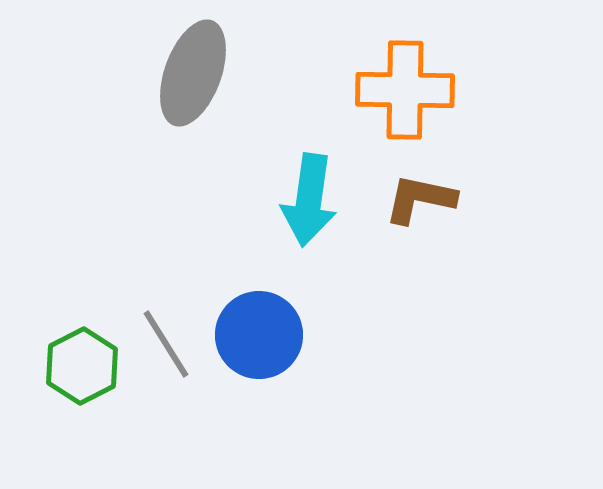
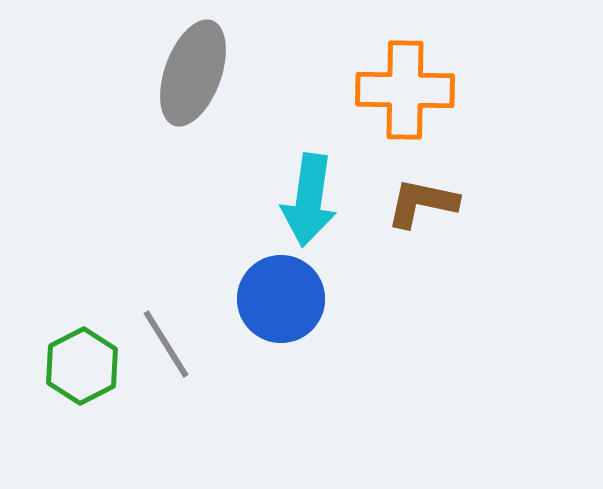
brown L-shape: moved 2 px right, 4 px down
blue circle: moved 22 px right, 36 px up
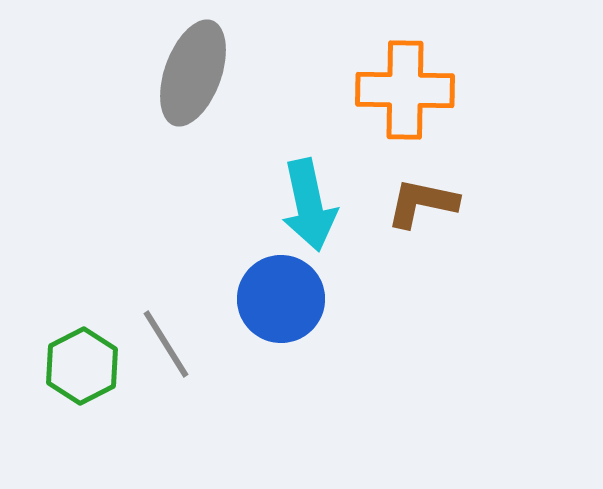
cyan arrow: moved 5 px down; rotated 20 degrees counterclockwise
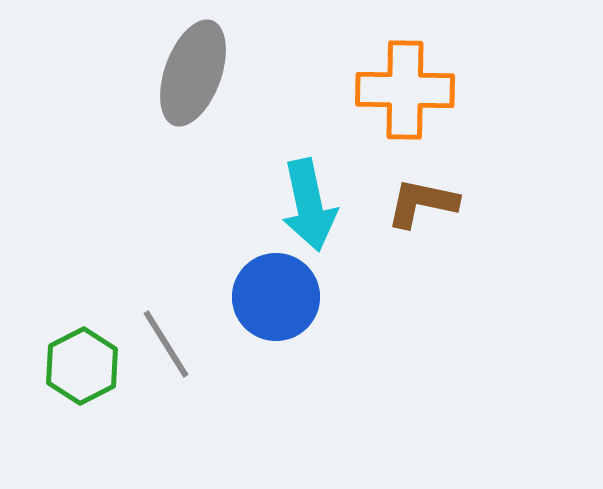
blue circle: moved 5 px left, 2 px up
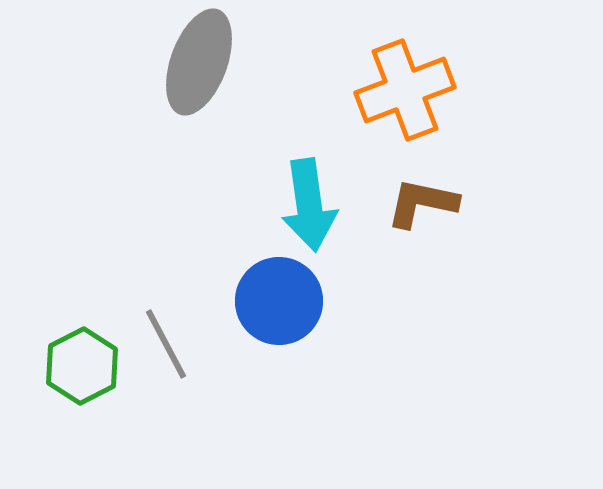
gray ellipse: moved 6 px right, 11 px up
orange cross: rotated 22 degrees counterclockwise
cyan arrow: rotated 4 degrees clockwise
blue circle: moved 3 px right, 4 px down
gray line: rotated 4 degrees clockwise
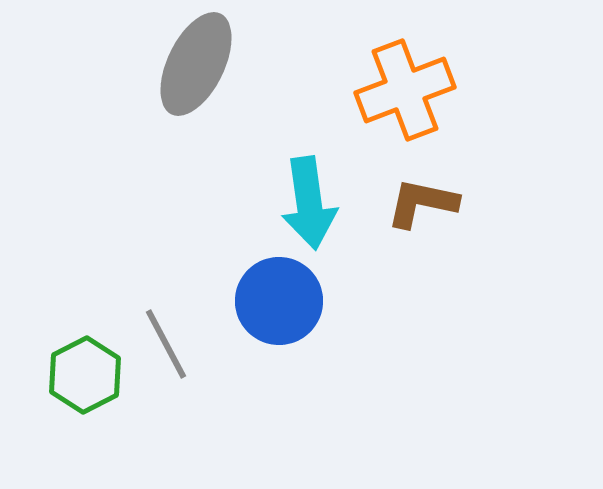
gray ellipse: moved 3 px left, 2 px down; rotated 6 degrees clockwise
cyan arrow: moved 2 px up
green hexagon: moved 3 px right, 9 px down
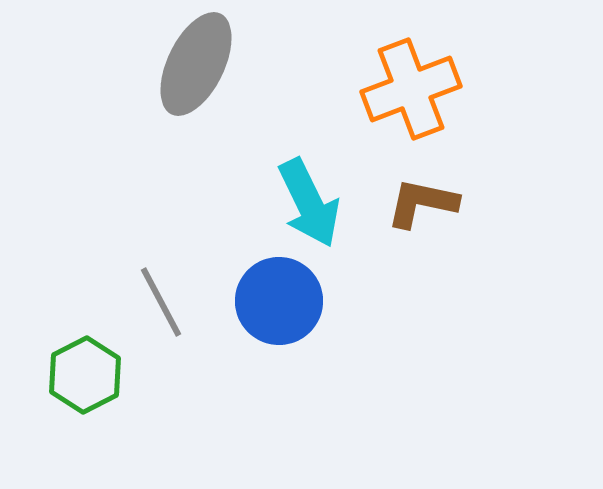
orange cross: moved 6 px right, 1 px up
cyan arrow: rotated 18 degrees counterclockwise
gray line: moved 5 px left, 42 px up
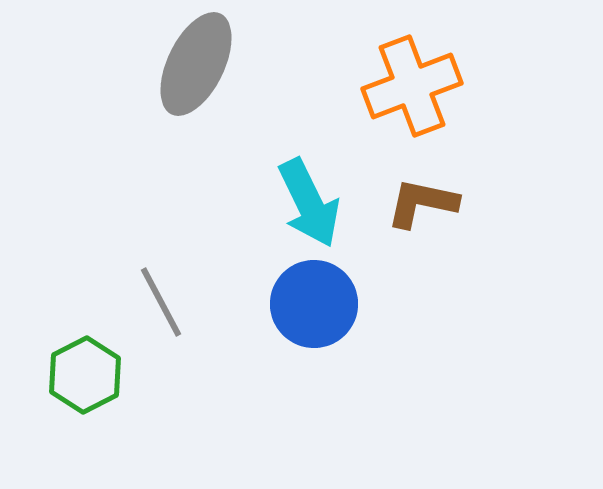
orange cross: moved 1 px right, 3 px up
blue circle: moved 35 px right, 3 px down
